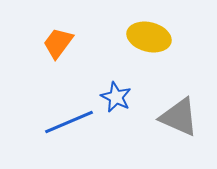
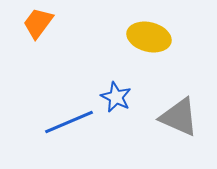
orange trapezoid: moved 20 px left, 20 px up
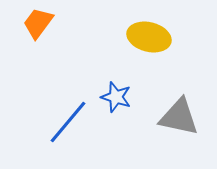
blue star: rotated 8 degrees counterclockwise
gray triangle: rotated 12 degrees counterclockwise
blue line: moved 1 px left; rotated 27 degrees counterclockwise
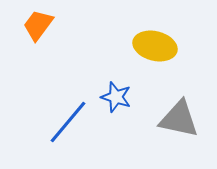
orange trapezoid: moved 2 px down
yellow ellipse: moved 6 px right, 9 px down
gray triangle: moved 2 px down
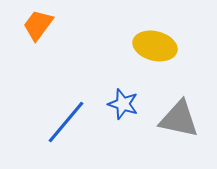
blue star: moved 7 px right, 7 px down
blue line: moved 2 px left
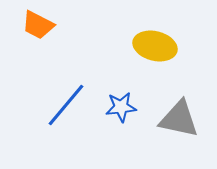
orange trapezoid: rotated 100 degrees counterclockwise
blue star: moved 2 px left, 3 px down; rotated 24 degrees counterclockwise
blue line: moved 17 px up
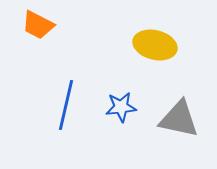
yellow ellipse: moved 1 px up
blue line: rotated 27 degrees counterclockwise
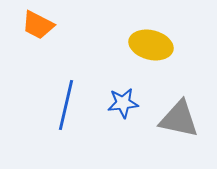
yellow ellipse: moved 4 px left
blue star: moved 2 px right, 4 px up
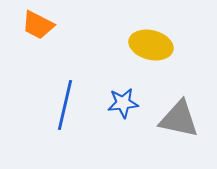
blue line: moved 1 px left
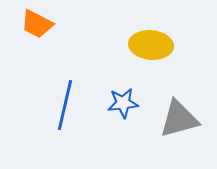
orange trapezoid: moved 1 px left, 1 px up
yellow ellipse: rotated 9 degrees counterclockwise
gray triangle: rotated 27 degrees counterclockwise
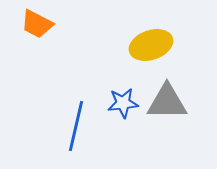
yellow ellipse: rotated 24 degrees counterclockwise
blue line: moved 11 px right, 21 px down
gray triangle: moved 12 px left, 17 px up; rotated 15 degrees clockwise
